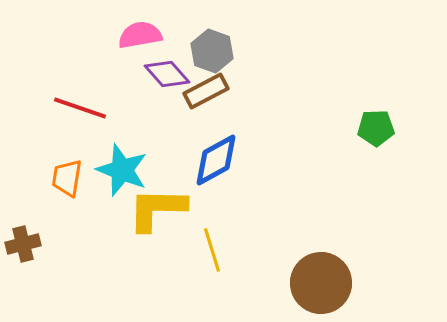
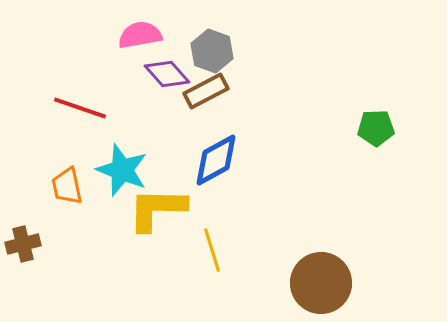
orange trapezoid: moved 8 px down; rotated 21 degrees counterclockwise
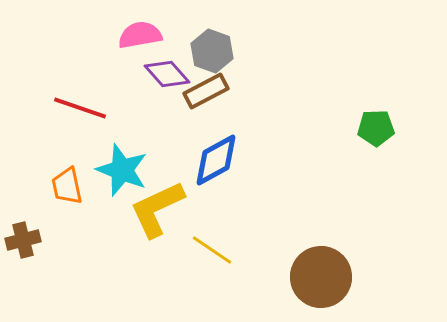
yellow L-shape: rotated 26 degrees counterclockwise
brown cross: moved 4 px up
yellow line: rotated 39 degrees counterclockwise
brown circle: moved 6 px up
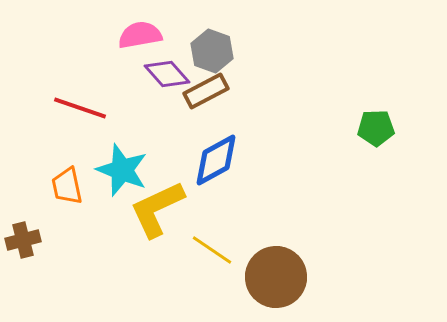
brown circle: moved 45 px left
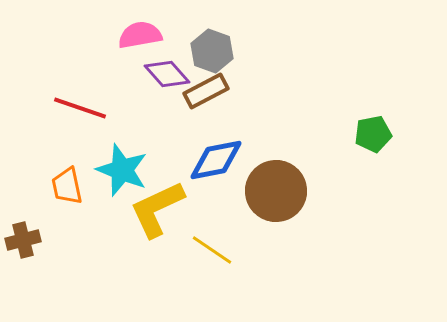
green pentagon: moved 3 px left, 6 px down; rotated 9 degrees counterclockwise
blue diamond: rotated 18 degrees clockwise
brown circle: moved 86 px up
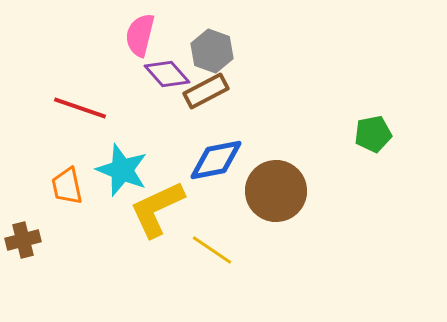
pink semicircle: rotated 66 degrees counterclockwise
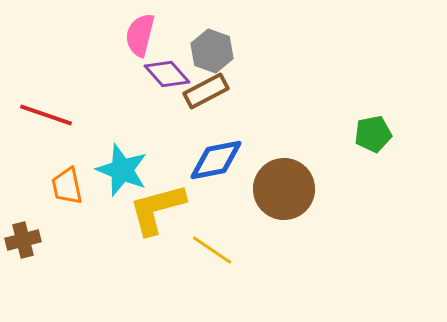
red line: moved 34 px left, 7 px down
brown circle: moved 8 px right, 2 px up
yellow L-shape: rotated 10 degrees clockwise
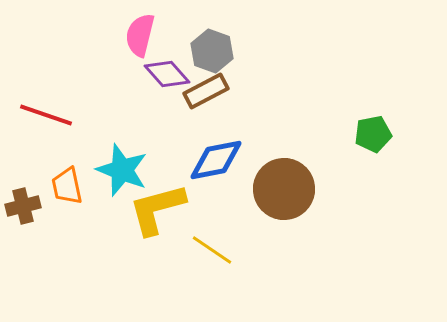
brown cross: moved 34 px up
